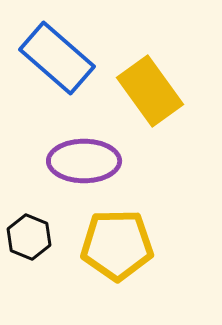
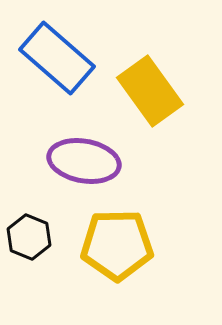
purple ellipse: rotated 10 degrees clockwise
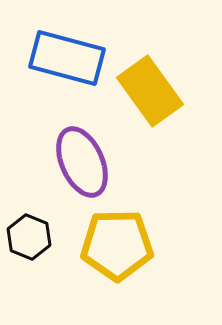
blue rectangle: moved 10 px right; rotated 26 degrees counterclockwise
purple ellipse: moved 2 px left, 1 px down; rotated 56 degrees clockwise
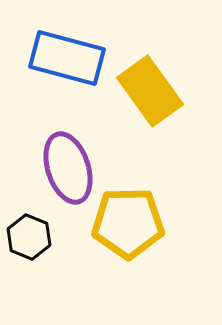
purple ellipse: moved 14 px left, 6 px down; rotated 6 degrees clockwise
yellow pentagon: moved 11 px right, 22 px up
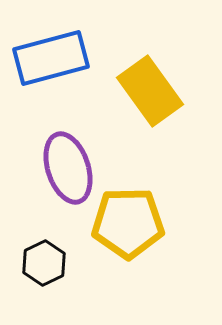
blue rectangle: moved 16 px left; rotated 30 degrees counterclockwise
black hexagon: moved 15 px right, 26 px down; rotated 12 degrees clockwise
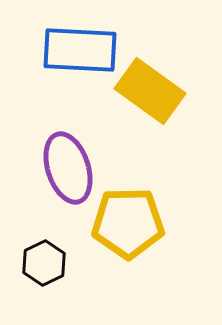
blue rectangle: moved 29 px right, 8 px up; rotated 18 degrees clockwise
yellow rectangle: rotated 18 degrees counterclockwise
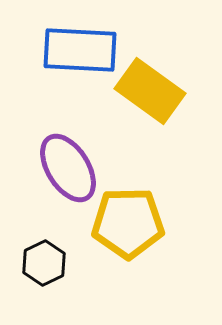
purple ellipse: rotated 14 degrees counterclockwise
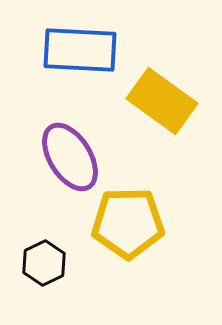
yellow rectangle: moved 12 px right, 10 px down
purple ellipse: moved 2 px right, 11 px up
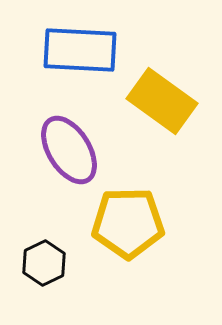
purple ellipse: moved 1 px left, 7 px up
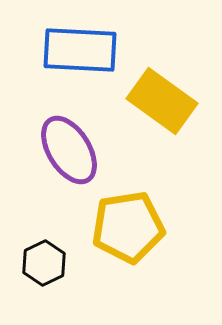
yellow pentagon: moved 4 px down; rotated 8 degrees counterclockwise
